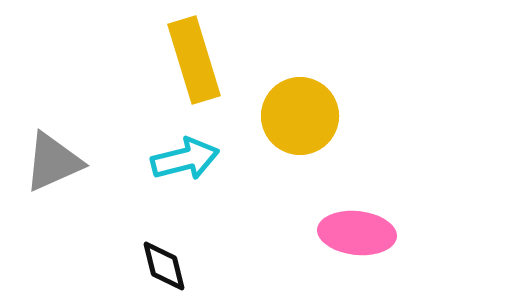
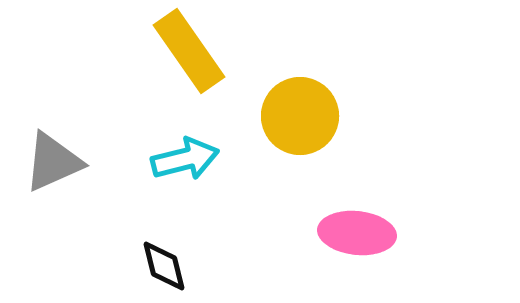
yellow rectangle: moved 5 px left, 9 px up; rotated 18 degrees counterclockwise
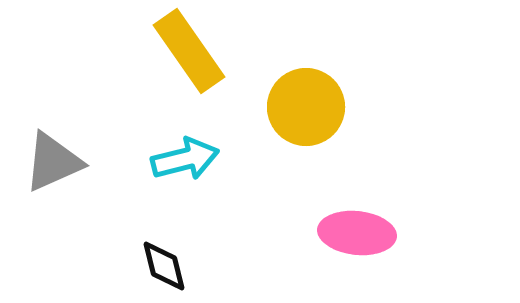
yellow circle: moved 6 px right, 9 px up
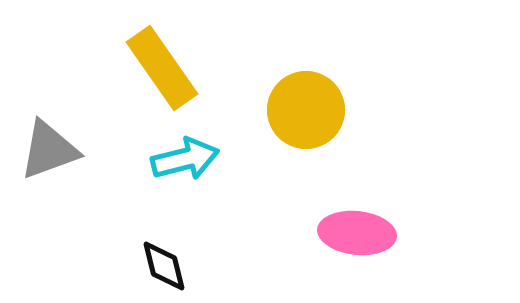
yellow rectangle: moved 27 px left, 17 px down
yellow circle: moved 3 px down
gray triangle: moved 4 px left, 12 px up; rotated 4 degrees clockwise
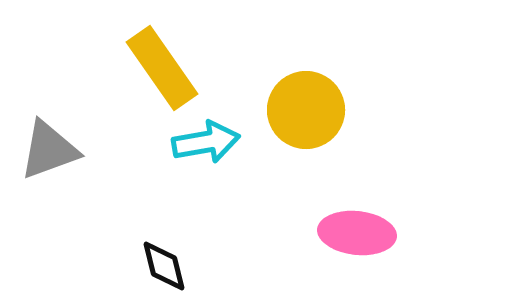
cyan arrow: moved 21 px right, 17 px up; rotated 4 degrees clockwise
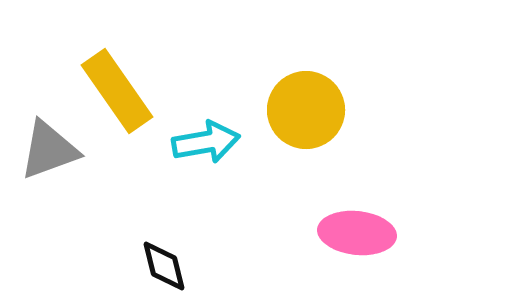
yellow rectangle: moved 45 px left, 23 px down
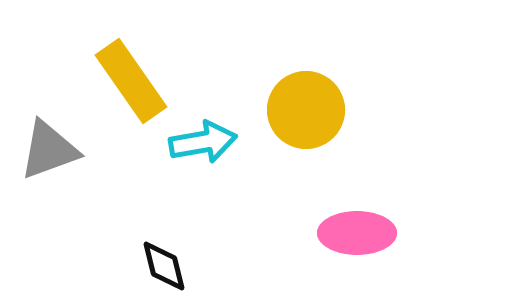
yellow rectangle: moved 14 px right, 10 px up
cyan arrow: moved 3 px left
pink ellipse: rotated 6 degrees counterclockwise
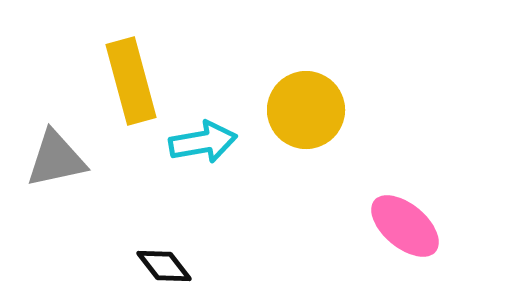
yellow rectangle: rotated 20 degrees clockwise
gray triangle: moved 7 px right, 9 px down; rotated 8 degrees clockwise
pink ellipse: moved 48 px right, 7 px up; rotated 40 degrees clockwise
black diamond: rotated 24 degrees counterclockwise
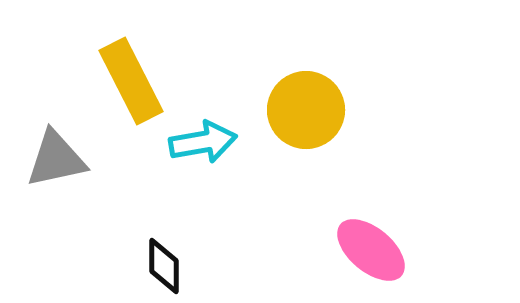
yellow rectangle: rotated 12 degrees counterclockwise
pink ellipse: moved 34 px left, 24 px down
black diamond: rotated 38 degrees clockwise
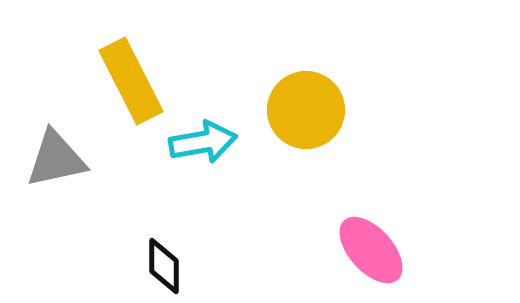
pink ellipse: rotated 8 degrees clockwise
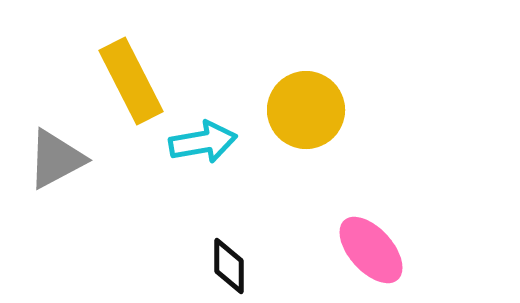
gray triangle: rotated 16 degrees counterclockwise
black diamond: moved 65 px right
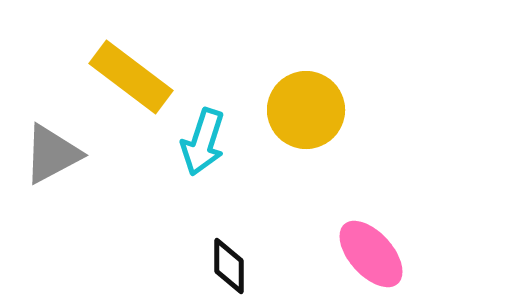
yellow rectangle: moved 4 px up; rotated 26 degrees counterclockwise
cyan arrow: rotated 118 degrees clockwise
gray triangle: moved 4 px left, 5 px up
pink ellipse: moved 4 px down
